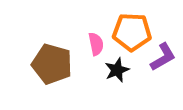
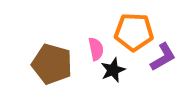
orange pentagon: moved 2 px right
pink semicircle: moved 5 px down
black star: moved 4 px left
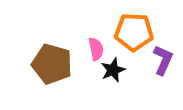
purple L-shape: moved 3 px down; rotated 36 degrees counterclockwise
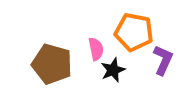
orange pentagon: rotated 9 degrees clockwise
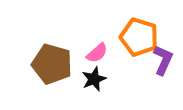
orange pentagon: moved 5 px right, 5 px down; rotated 6 degrees clockwise
pink semicircle: moved 1 px right, 4 px down; rotated 60 degrees clockwise
black star: moved 19 px left, 9 px down
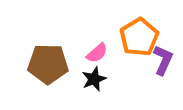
orange pentagon: rotated 24 degrees clockwise
brown pentagon: moved 4 px left; rotated 15 degrees counterclockwise
